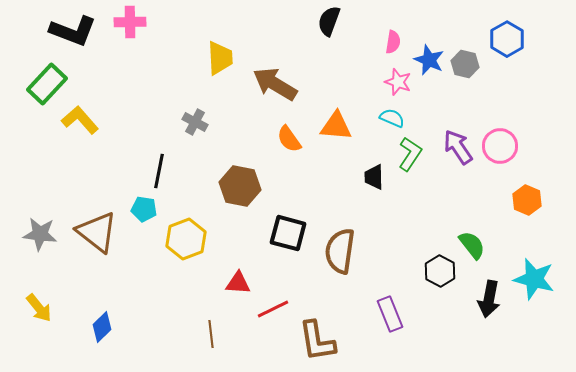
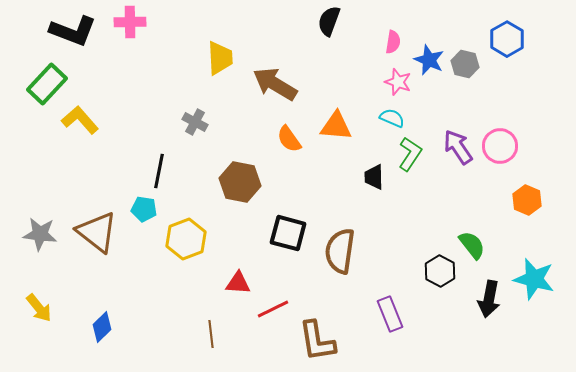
brown hexagon: moved 4 px up
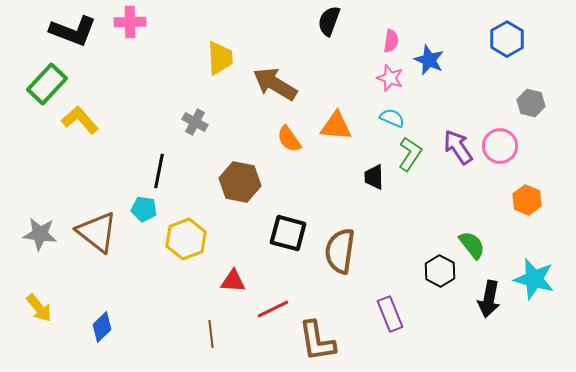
pink semicircle: moved 2 px left, 1 px up
gray hexagon: moved 66 px right, 39 px down
pink star: moved 8 px left, 4 px up
red triangle: moved 5 px left, 2 px up
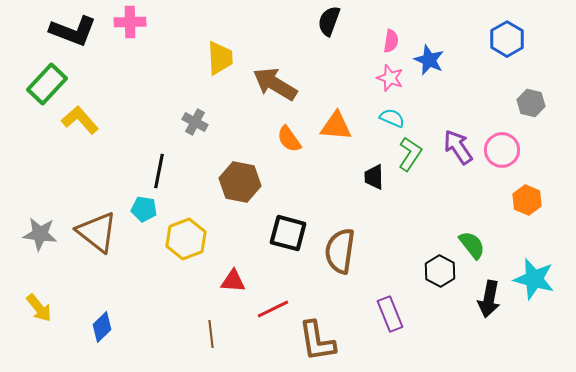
pink circle: moved 2 px right, 4 px down
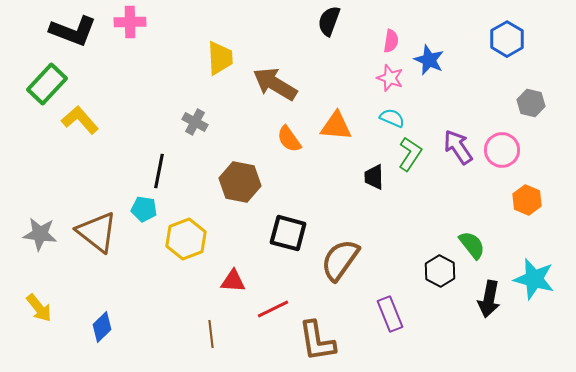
brown semicircle: moved 9 px down; rotated 27 degrees clockwise
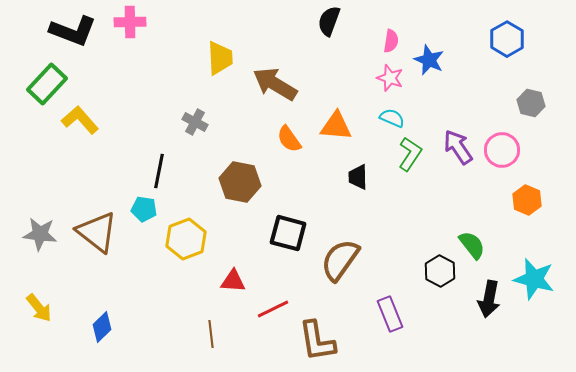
black trapezoid: moved 16 px left
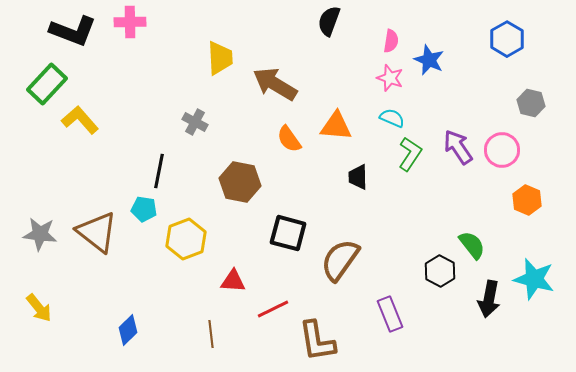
blue diamond: moved 26 px right, 3 px down
